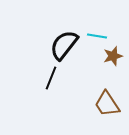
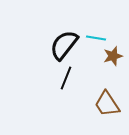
cyan line: moved 1 px left, 2 px down
black line: moved 15 px right
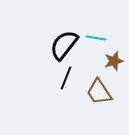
brown star: moved 1 px right, 5 px down
brown trapezoid: moved 8 px left, 12 px up
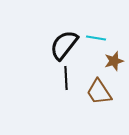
black line: rotated 25 degrees counterclockwise
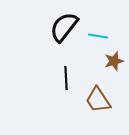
cyan line: moved 2 px right, 2 px up
black semicircle: moved 18 px up
brown trapezoid: moved 1 px left, 8 px down
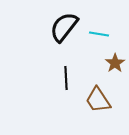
cyan line: moved 1 px right, 2 px up
brown star: moved 1 px right, 2 px down; rotated 18 degrees counterclockwise
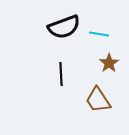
black semicircle: rotated 148 degrees counterclockwise
brown star: moved 6 px left
black line: moved 5 px left, 4 px up
